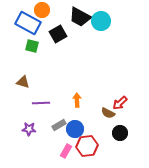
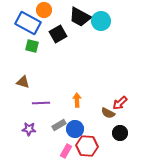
orange circle: moved 2 px right
red hexagon: rotated 10 degrees clockwise
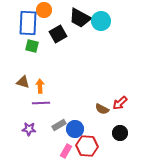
black trapezoid: moved 1 px down
blue rectangle: rotated 65 degrees clockwise
orange arrow: moved 37 px left, 14 px up
brown semicircle: moved 6 px left, 4 px up
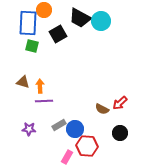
purple line: moved 3 px right, 2 px up
pink rectangle: moved 1 px right, 6 px down
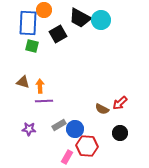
cyan circle: moved 1 px up
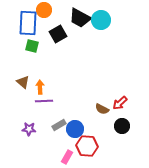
brown triangle: rotated 24 degrees clockwise
orange arrow: moved 1 px down
black circle: moved 2 px right, 7 px up
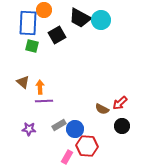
black square: moved 1 px left, 1 px down
